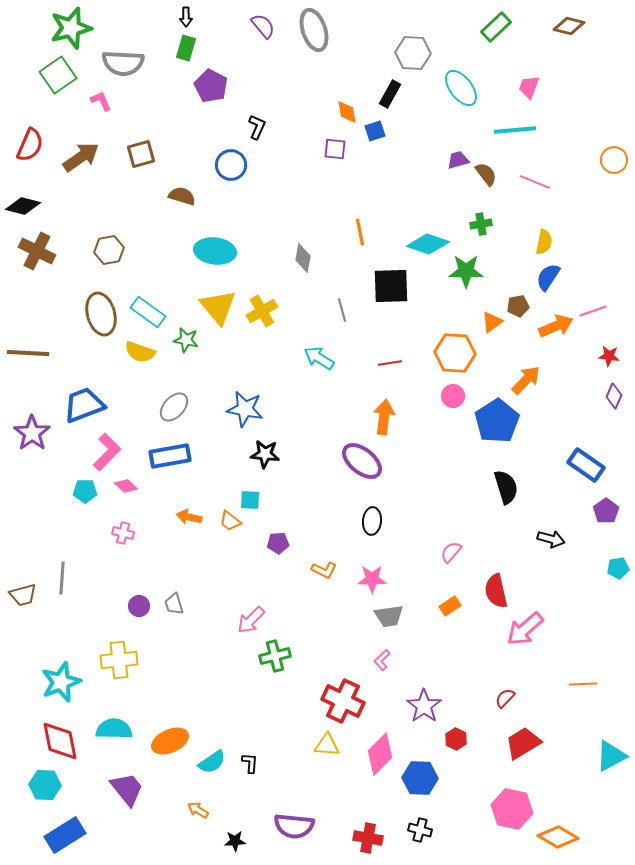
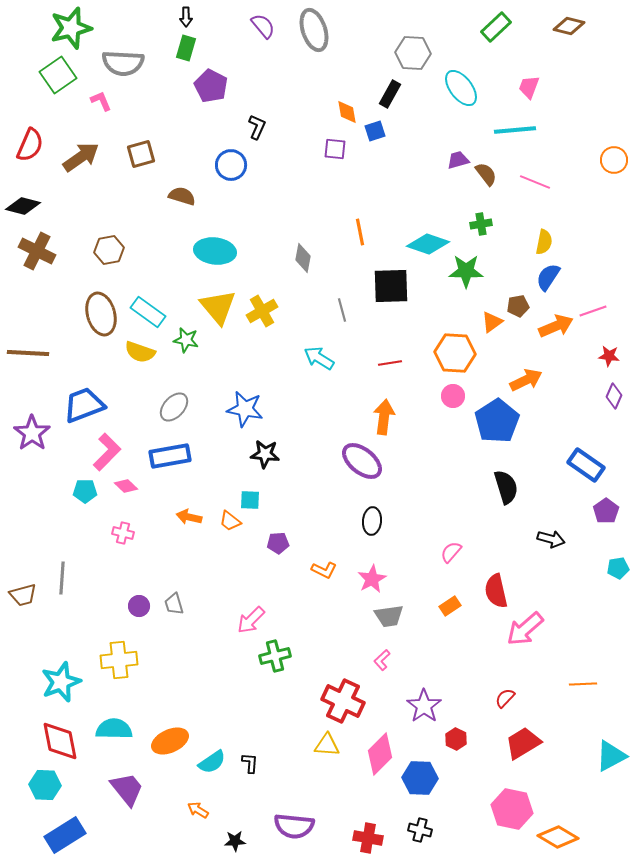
orange arrow at (526, 380): rotated 20 degrees clockwise
pink star at (372, 579): rotated 28 degrees counterclockwise
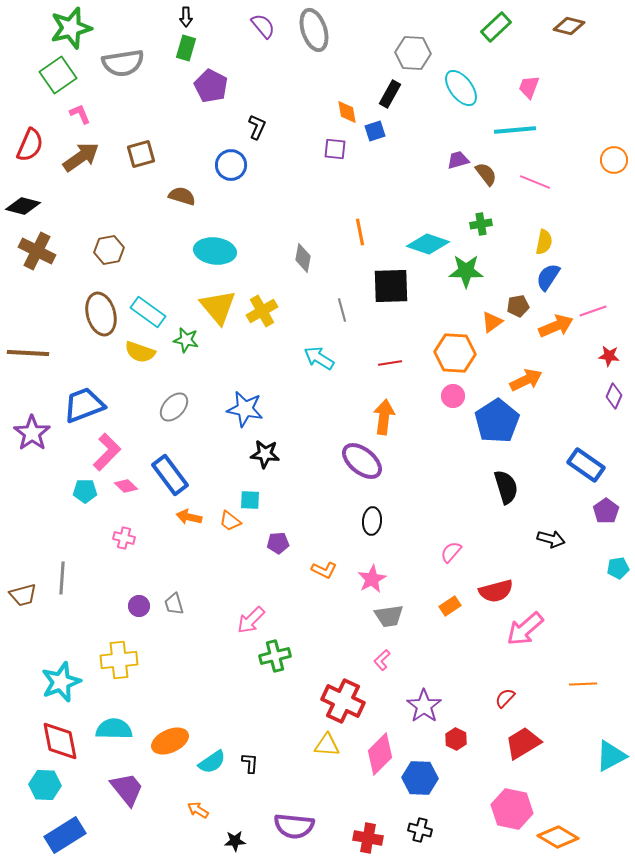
gray semicircle at (123, 63): rotated 12 degrees counterclockwise
pink L-shape at (101, 101): moved 21 px left, 13 px down
blue rectangle at (170, 456): moved 19 px down; rotated 63 degrees clockwise
pink cross at (123, 533): moved 1 px right, 5 px down
red semicircle at (496, 591): rotated 92 degrees counterclockwise
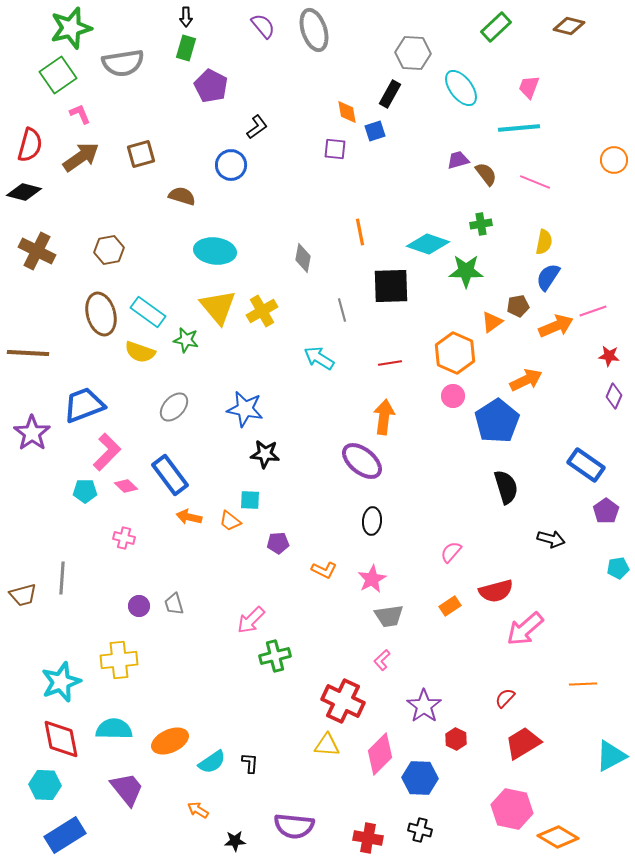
black L-shape at (257, 127): rotated 30 degrees clockwise
cyan line at (515, 130): moved 4 px right, 2 px up
red semicircle at (30, 145): rotated 8 degrees counterclockwise
black diamond at (23, 206): moved 1 px right, 14 px up
orange hexagon at (455, 353): rotated 21 degrees clockwise
red diamond at (60, 741): moved 1 px right, 2 px up
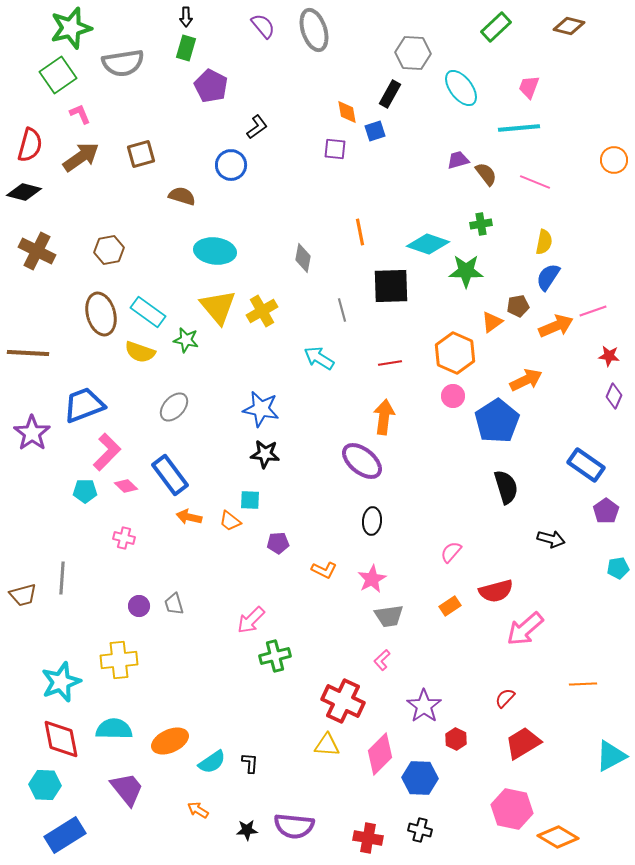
blue star at (245, 409): moved 16 px right
black star at (235, 841): moved 12 px right, 11 px up
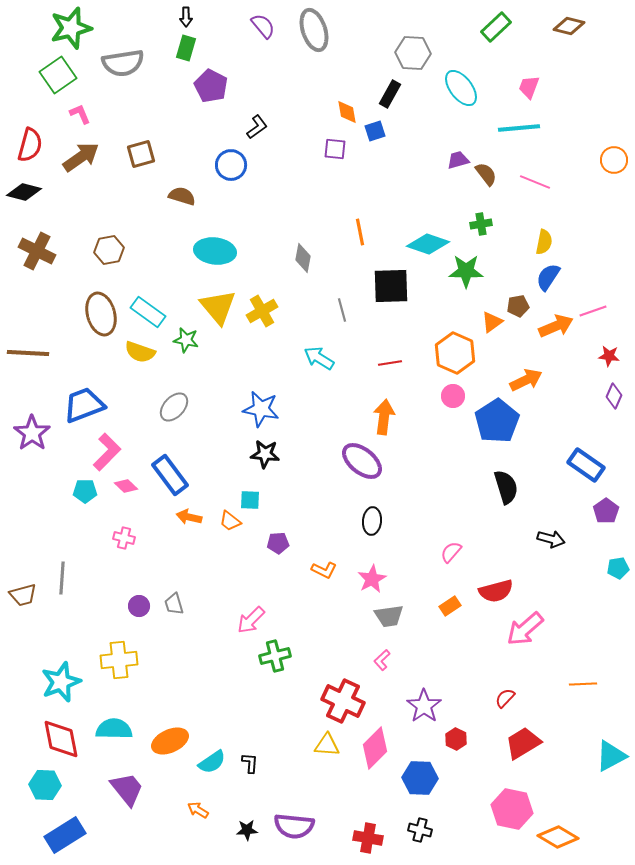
pink diamond at (380, 754): moved 5 px left, 6 px up
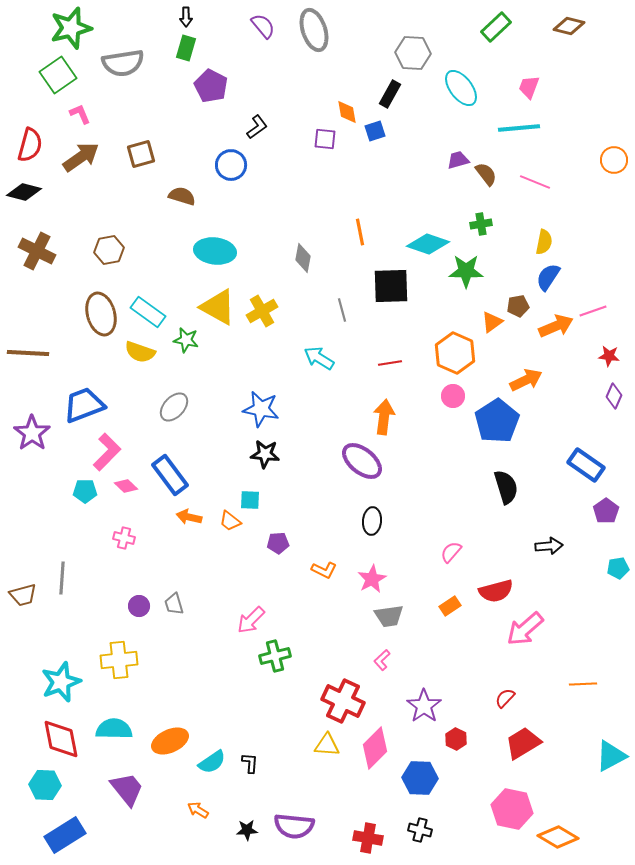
purple square at (335, 149): moved 10 px left, 10 px up
yellow triangle at (218, 307): rotated 21 degrees counterclockwise
black arrow at (551, 539): moved 2 px left, 7 px down; rotated 20 degrees counterclockwise
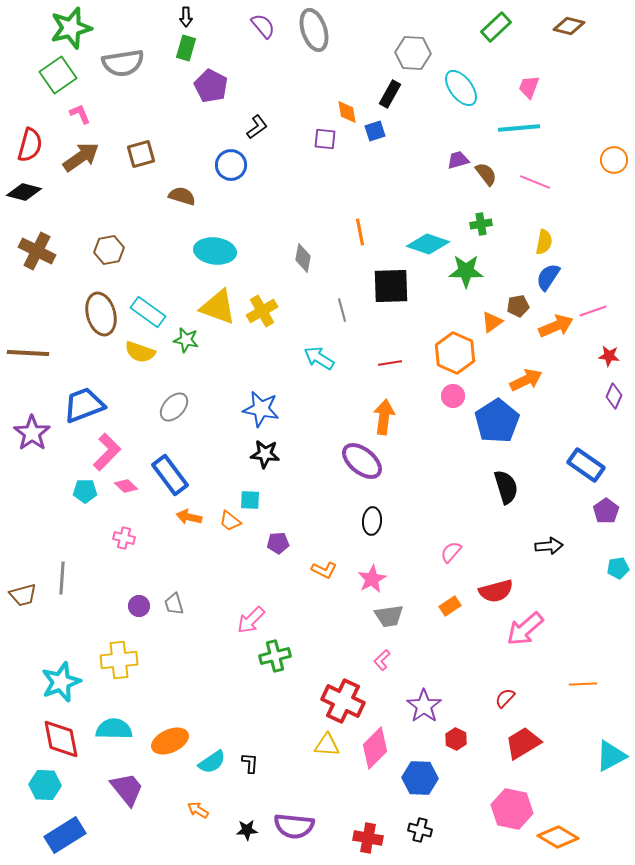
yellow triangle at (218, 307): rotated 9 degrees counterclockwise
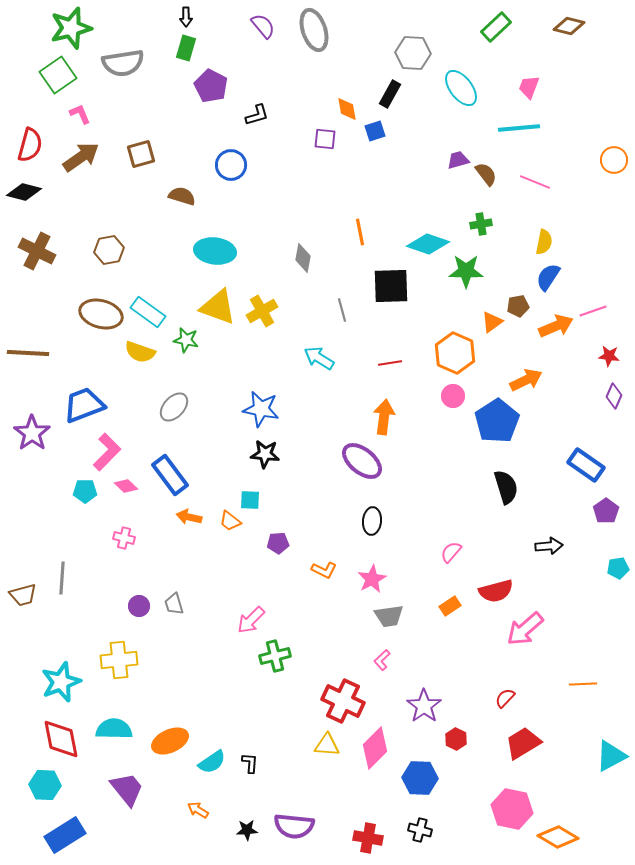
orange diamond at (347, 112): moved 3 px up
black L-shape at (257, 127): moved 12 px up; rotated 20 degrees clockwise
brown ellipse at (101, 314): rotated 60 degrees counterclockwise
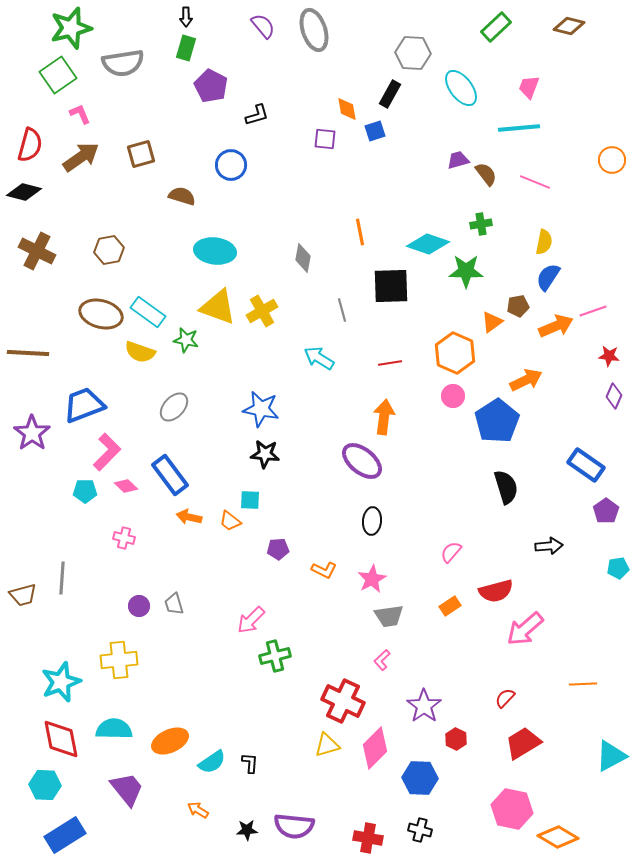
orange circle at (614, 160): moved 2 px left
purple pentagon at (278, 543): moved 6 px down
yellow triangle at (327, 745): rotated 20 degrees counterclockwise
